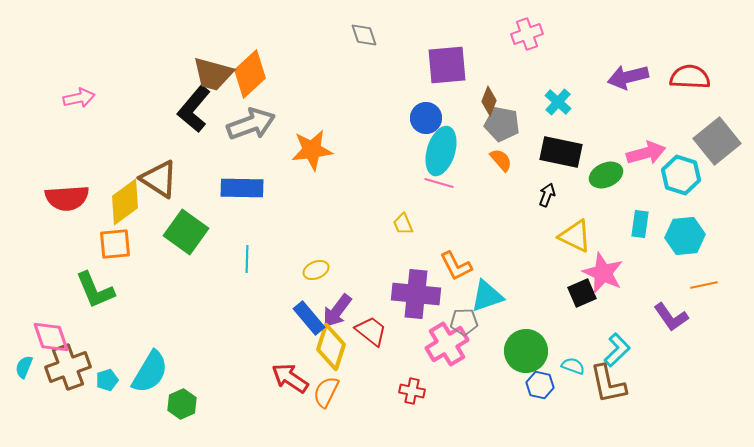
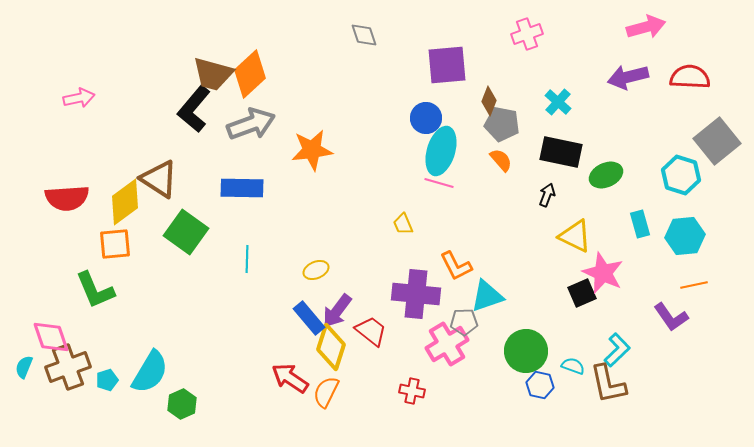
pink arrow at (646, 153): moved 126 px up
cyan rectangle at (640, 224): rotated 24 degrees counterclockwise
orange line at (704, 285): moved 10 px left
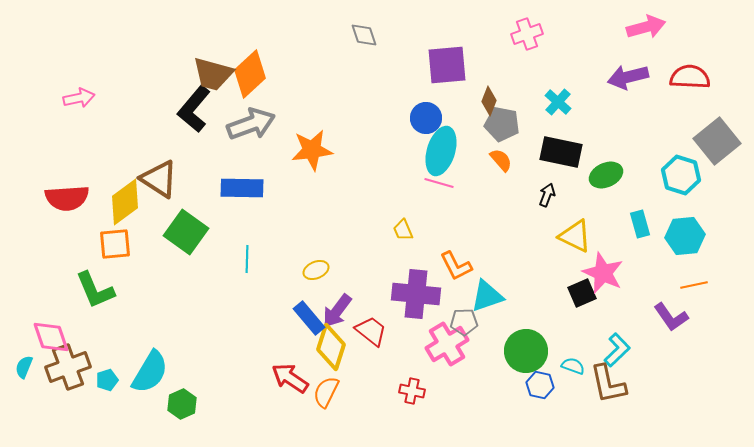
yellow trapezoid at (403, 224): moved 6 px down
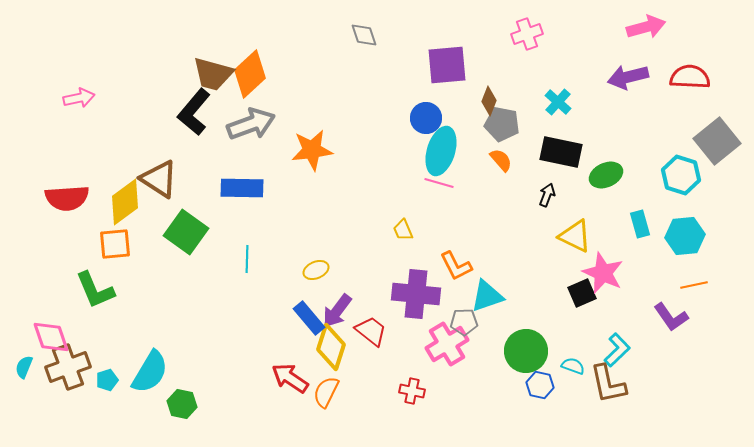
black L-shape at (194, 109): moved 3 px down
green hexagon at (182, 404): rotated 24 degrees counterclockwise
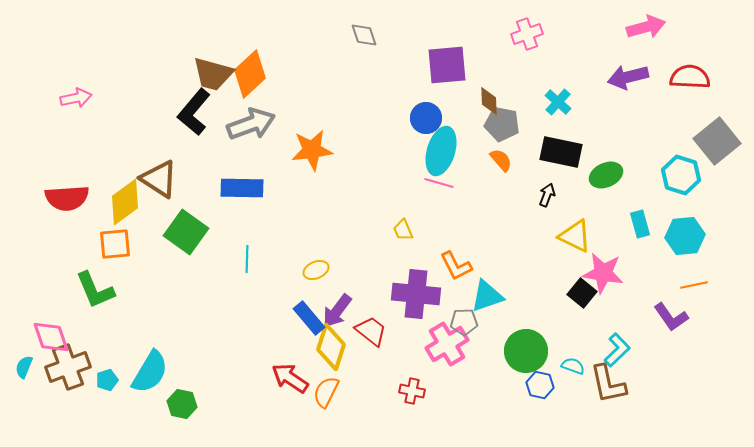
pink arrow at (79, 98): moved 3 px left
brown diamond at (489, 101): rotated 24 degrees counterclockwise
pink star at (603, 273): rotated 15 degrees counterclockwise
black square at (582, 293): rotated 28 degrees counterclockwise
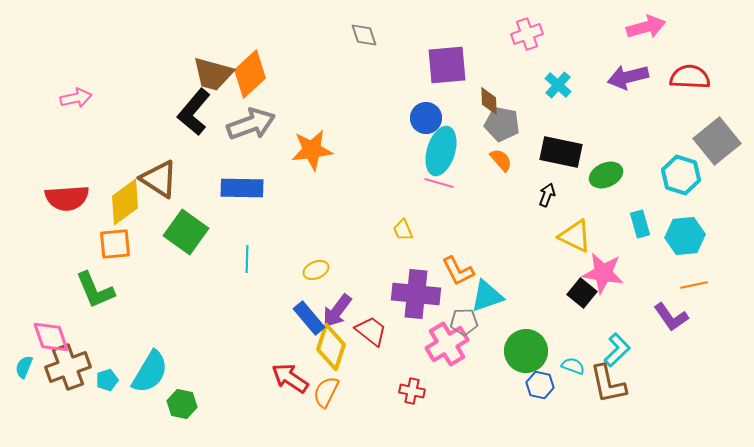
cyan cross at (558, 102): moved 17 px up
orange L-shape at (456, 266): moved 2 px right, 5 px down
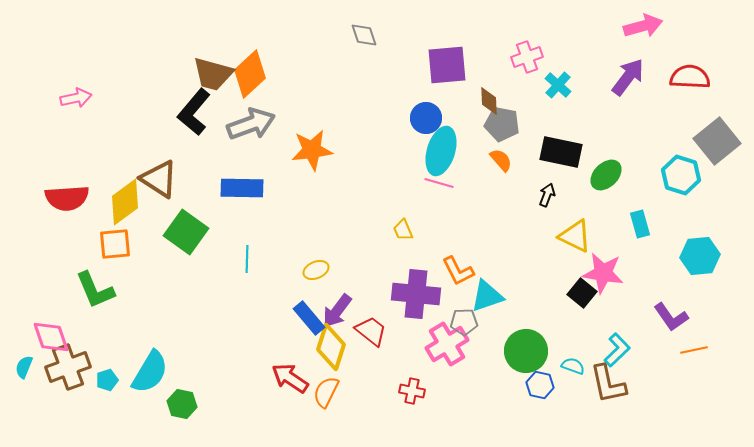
pink arrow at (646, 27): moved 3 px left, 1 px up
pink cross at (527, 34): moved 23 px down
purple arrow at (628, 77): rotated 141 degrees clockwise
green ellipse at (606, 175): rotated 20 degrees counterclockwise
cyan hexagon at (685, 236): moved 15 px right, 20 px down
orange line at (694, 285): moved 65 px down
